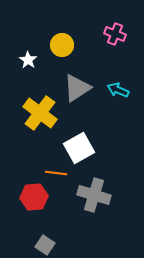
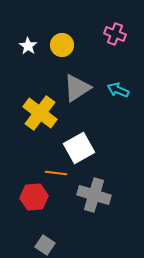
white star: moved 14 px up
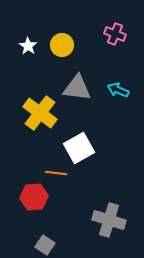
gray triangle: rotated 40 degrees clockwise
gray cross: moved 15 px right, 25 px down
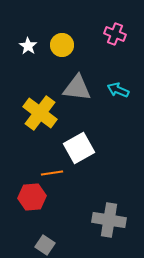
orange line: moved 4 px left; rotated 15 degrees counterclockwise
red hexagon: moved 2 px left
gray cross: rotated 8 degrees counterclockwise
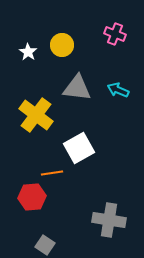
white star: moved 6 px down
yellow cross: moved 4 px left, 2 px down
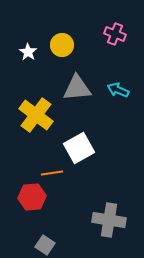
gray triangle: rotated 12 degrees counterclockwise
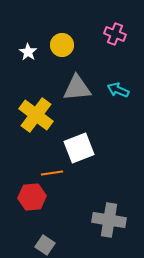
white square: rotated 8 degrees clockwise
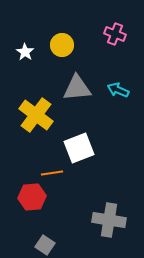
white star: moved 3 px left
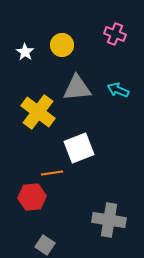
yellow cross: moved 2 px right, 3 px up
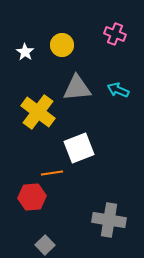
gray square: rotated 12 degrees clockwise
